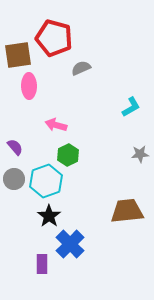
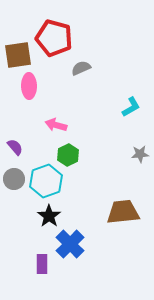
brown trapezoid: moved 4 px left, 1 px down
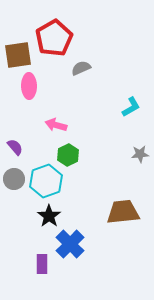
red pentagon: rotated 27 degrees clockwise
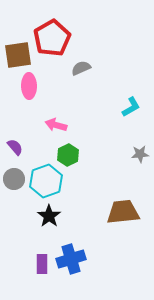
red pentagon: moved 2 px left
blue cross: moved 1 px right, 15 px down; rotated 28 degrees clockwise
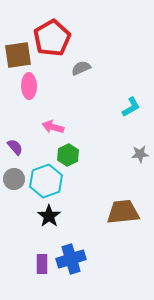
pink arrow: moved 3 px left, 2 px down
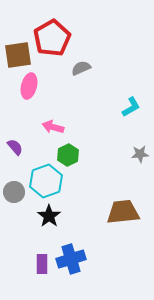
pink ellipse: rotated 15 degrees clockwise
gray circle: moved 13 px down
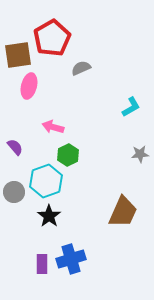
brown trapezoid: rotated 120 degrees clockwise
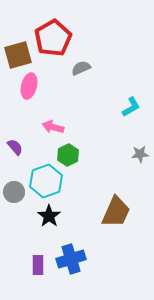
red pentagon: moved 1 px right
brown square: rotated 8 degrees counterclockwise
brown trapezoid: moved 7 px left
purple rectangle: moved 4 px left, 1 px down
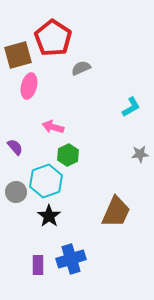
red pentagon: rotated 9 degrees counterclockwise
gray circle: moved 2 px right
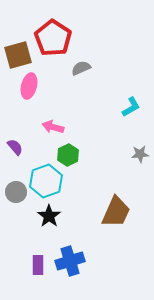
blue cross: moved 1 px left, 2 px down
